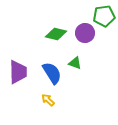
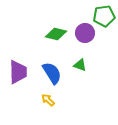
green triangle: moved 5 px right, 2 px down
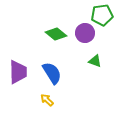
green pentagon: moved 2 px left, 1 px up
green diamond: rotated 25 degrees clockwise
green triangle: moved 15 px right, 4 px up
yellow arrow: moved 1 px left
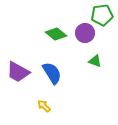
purple trapezoid: rotated 120 degrees clockwise
yellow arrow: moved 3 px left, 6 px down
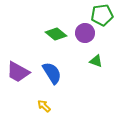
green triangle: moved 1 px right
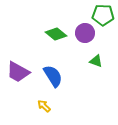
green pentagon: moved 1 px right; rotated 10 degrees clockwise
blue semicircle: moved 1 px right, 3 px down
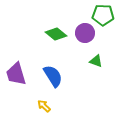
purple trapezoid: moved 2 px left, 2 px down; rotated 45 degrees clockwise
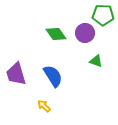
green diamond: rotated 15 degrees clockwise
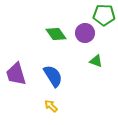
green pentagon: moved 1 px right
yellow arrow: moved 7 px right
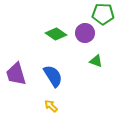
green pentagon: moved 1 px left, 1 px up
green diamond: rotated 20 degrees counterclockwise
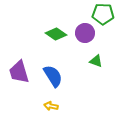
purple trapezoid: moved 3 px right, 2 px up
yellow arrow: rotated 32 degrees counterclockwise
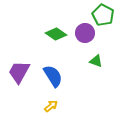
green pentagon: moved 1 px down; rotated 25 degrees clockwise
purple trapezoid: rotated 45 degrees clockwise
yellow arrow: rotated 128 degrees clockwise
